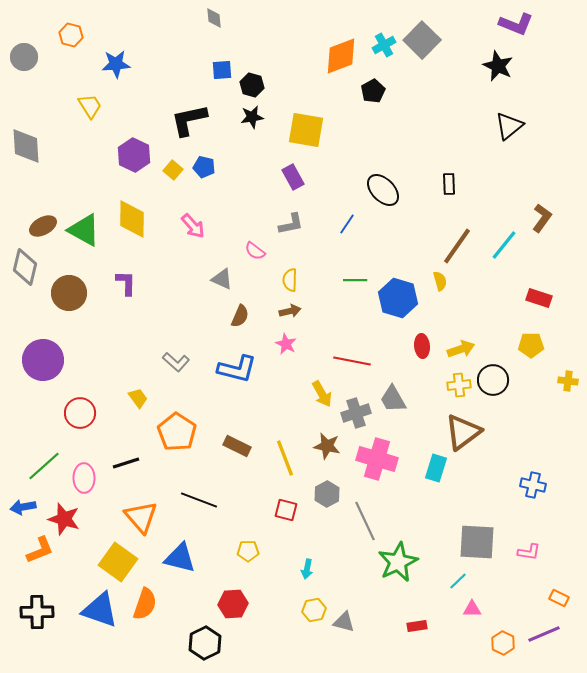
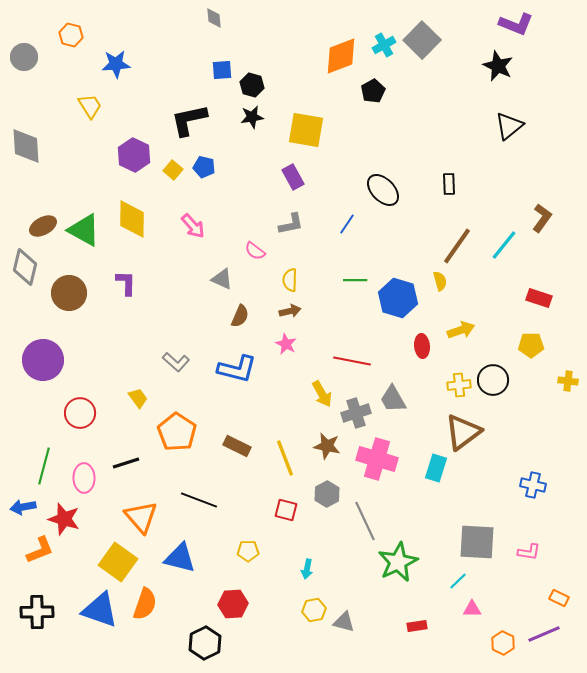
yellow arrow at (461, 349): moved 19 px up
green line at (44, 466): rotated 33 degrees counterclockwise
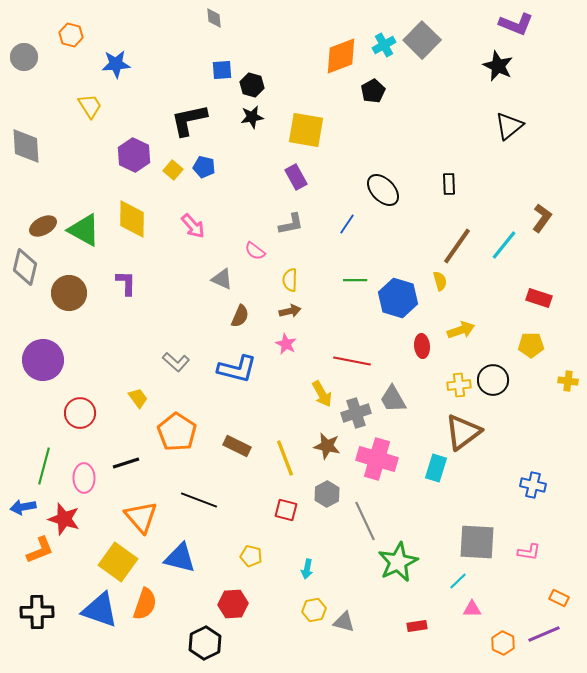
purple rectangle at (293, 177): moved 3 px right
yellow pentagon at (248, 551): moved 3 px right, 5 px down; rotated 15 degrees clockwise
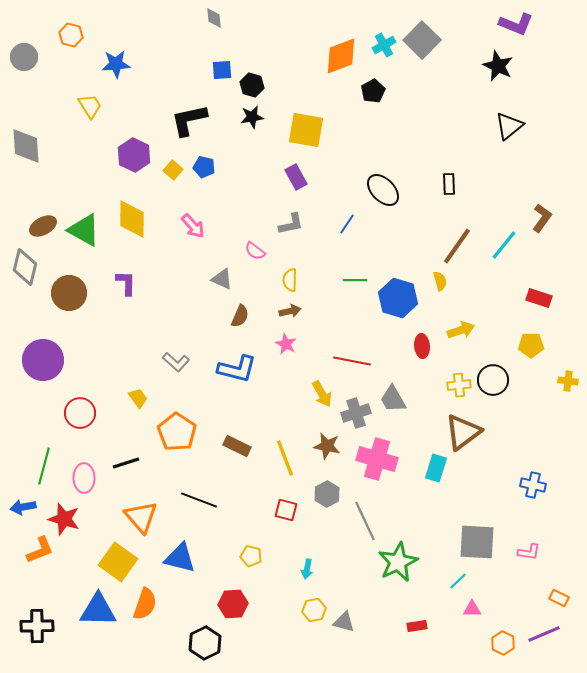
blue triangle at (100, 610): moved 2 px left; rotated 18 degrees counterclockwise
black cross at (37, 612): moved 14 px down
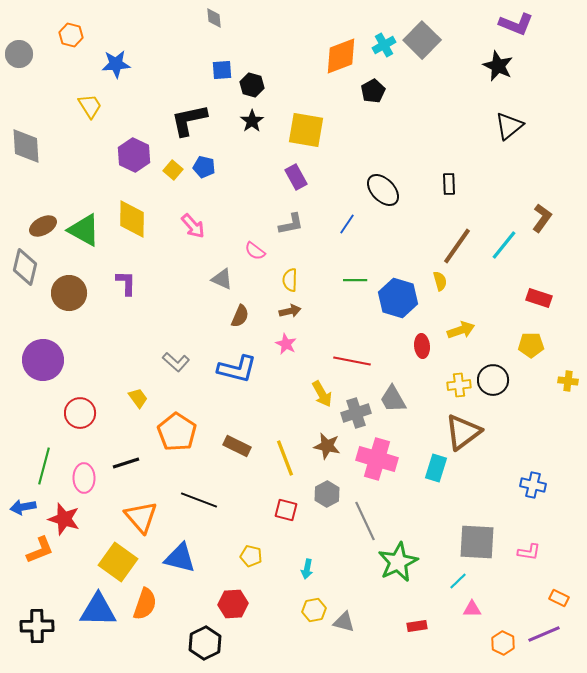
gray circle at (24, 57): moved 5 px left, 3 px up
black star at (252, 117): moved 4 px down; rotated 25 degrees counterclockwise
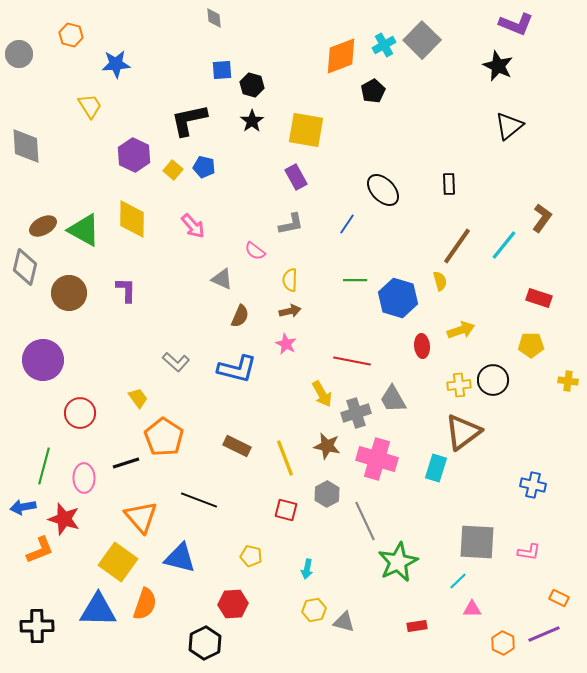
purple L-shape at (126, 283): moved 7 px down
orange pentagon at (177, 432): moved 13 px left, 5 px down
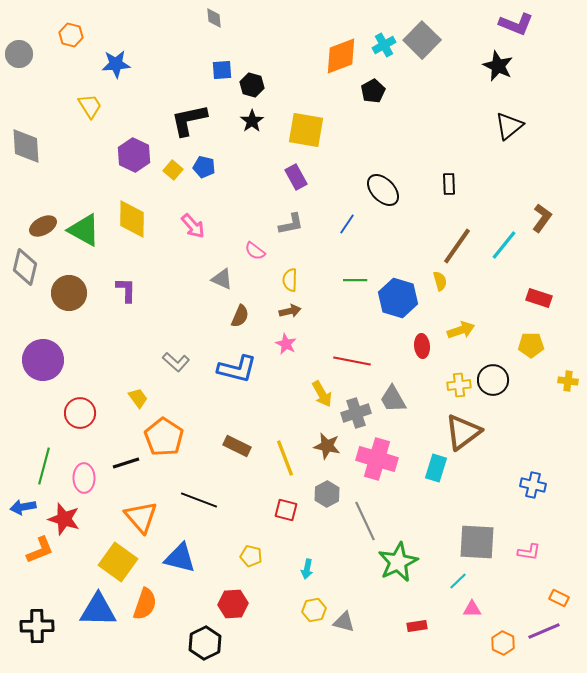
purple line at (544, 634): moved 3 px up
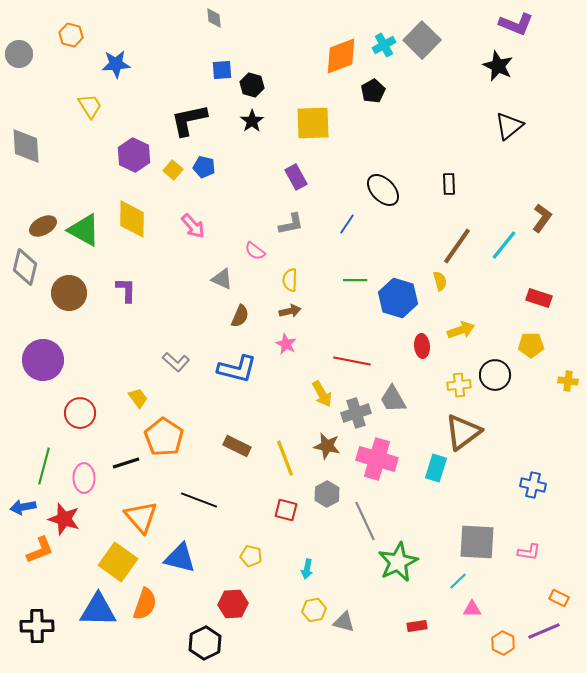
yellow square at (306, 130): moved 7 px right, 7 px up; rotated 12 degrees counterclockwise
black circle at (493, 380): moved 2 px right, 5 px up
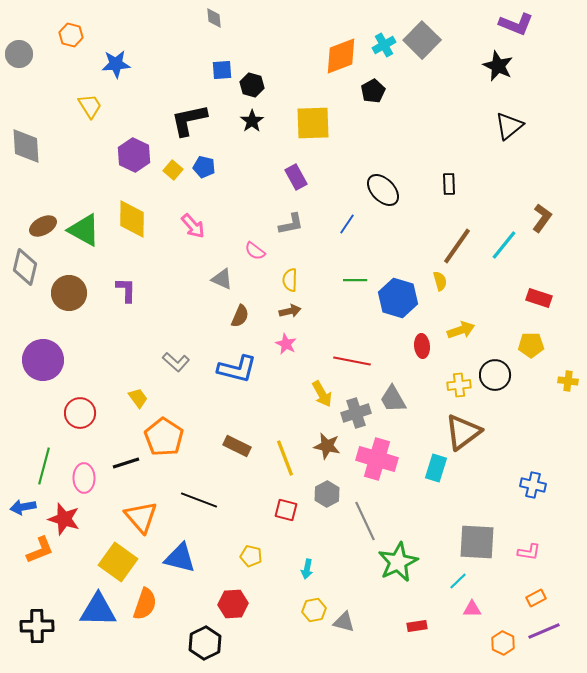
orange rectangle at (559, 598): moved 23 px left; rotated 54 degrees counterclockwise
